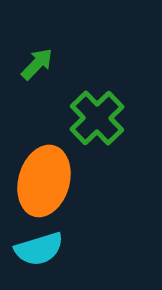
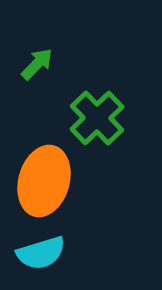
cyan semicircle: moved 2 px right, 4 px down
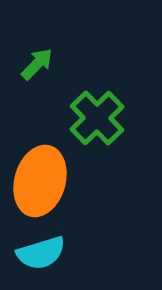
orange ellipse: moved 4 px left
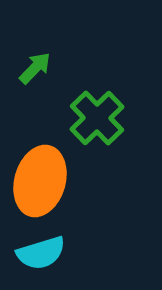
green arrow: moved 2 px left, 4 px down
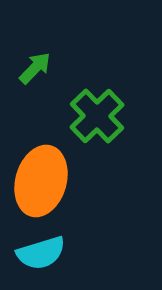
green cross: moved 2 px up
orange ellipse: moved 1 px right
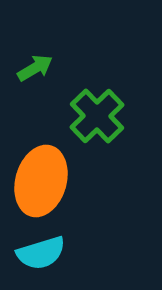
green arrow: rotated 15 degrees clockwise
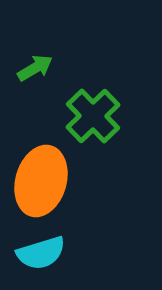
green cross: moved 4 px left
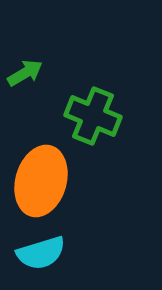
green arrow: moved 10 px left, 5 px down
green cross: rotated 24 degrees counterclockwise
